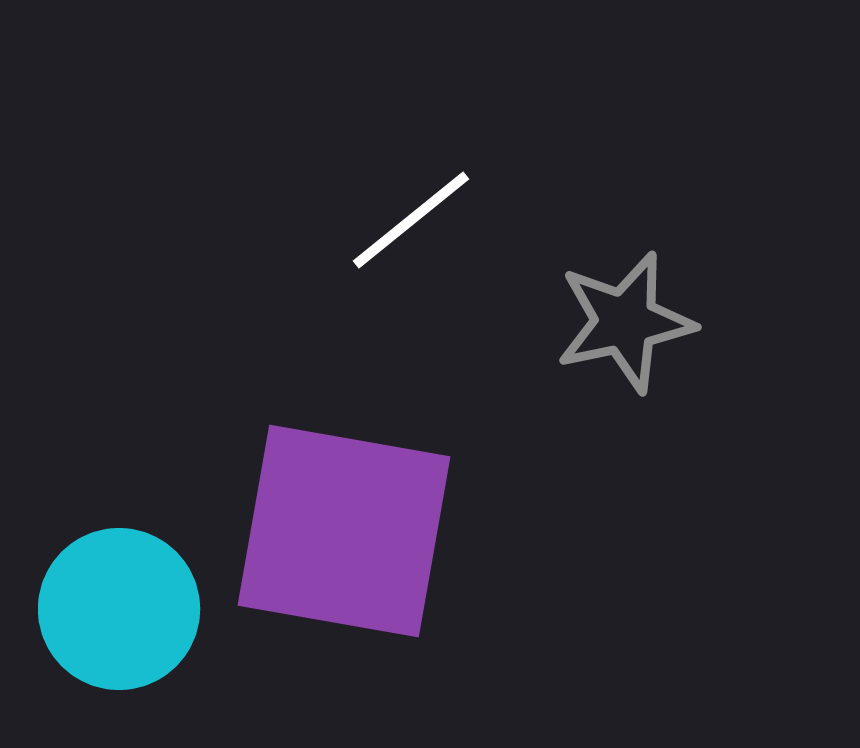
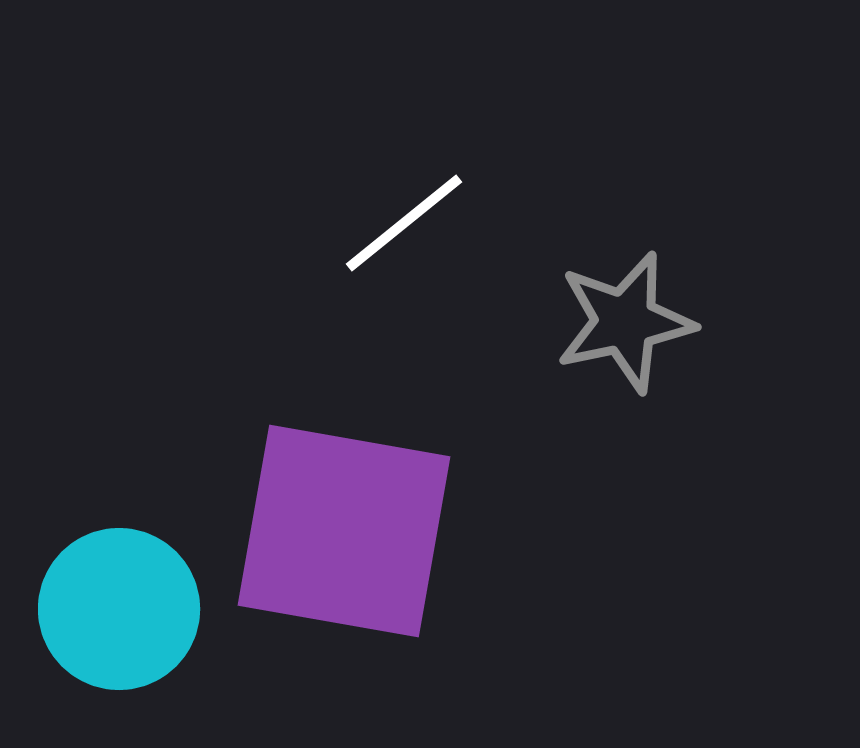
white line: moved 7 px left, 3 px down
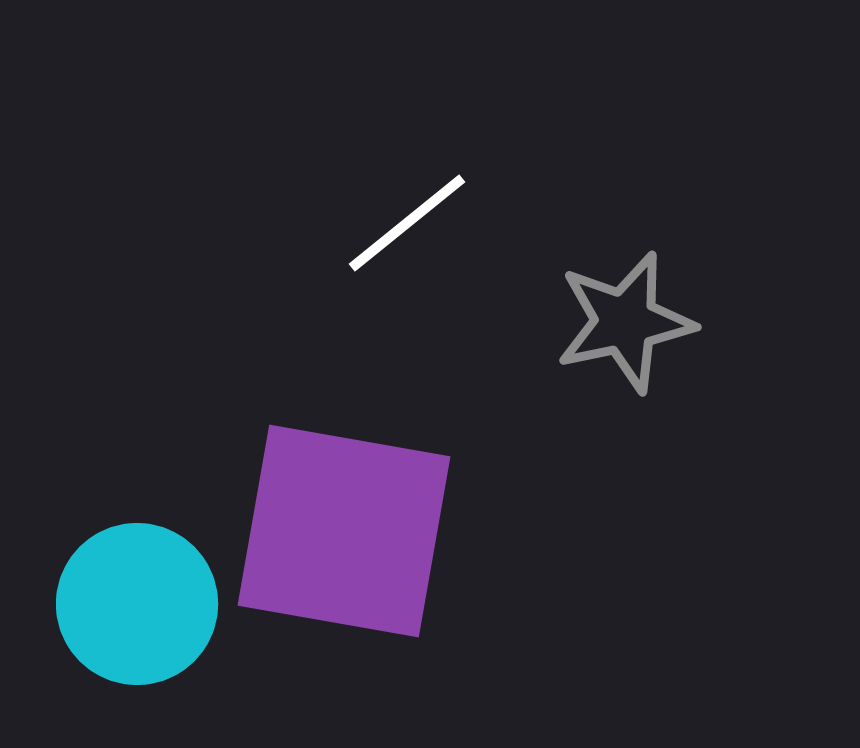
white line: moved 3 px right
cyan circle: moved 18 px right, 5 px up
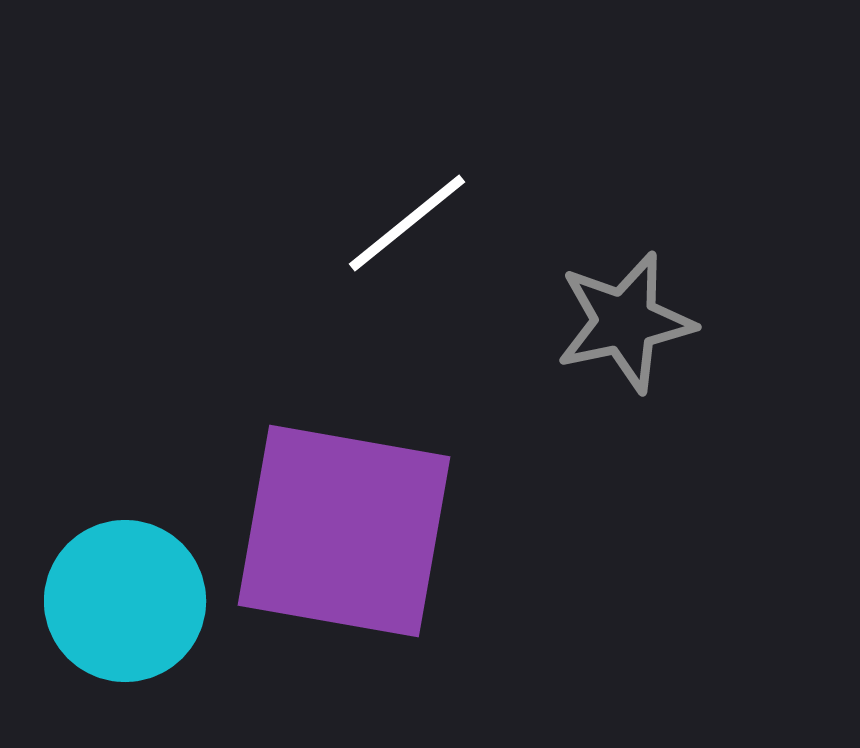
cyan circle: moved 12 px left, 3 px up
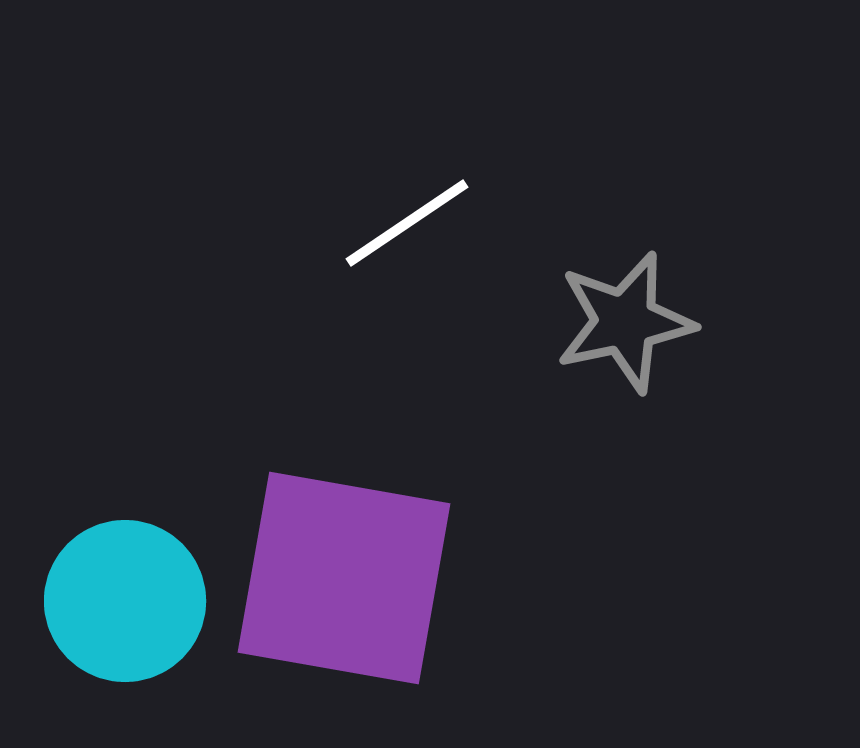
white line: rotated 5 degrees clockwise
purple square: moved 47 px down
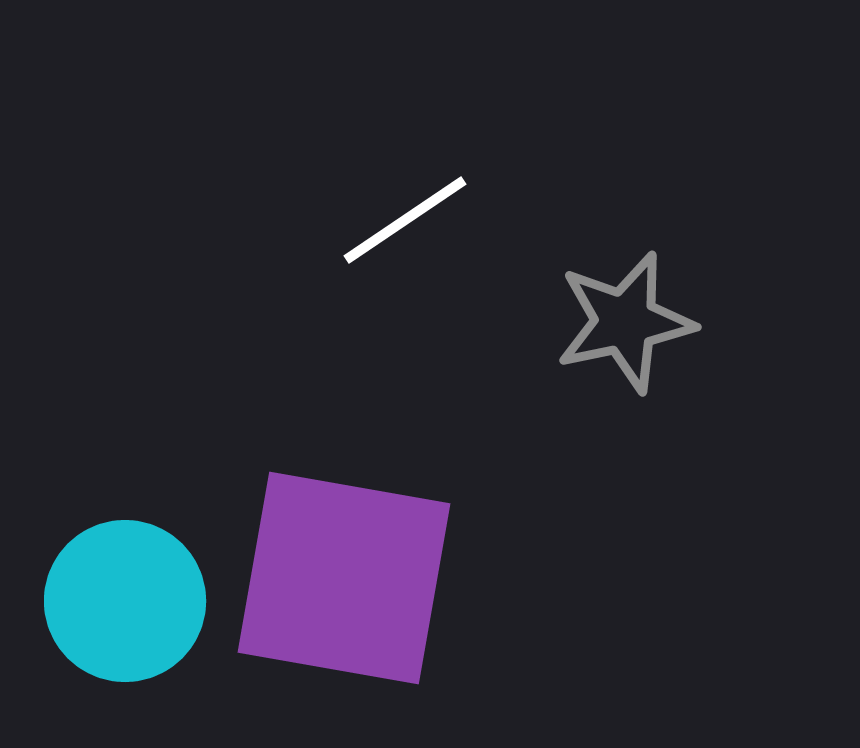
white line: moved 2 px left, 3 px up
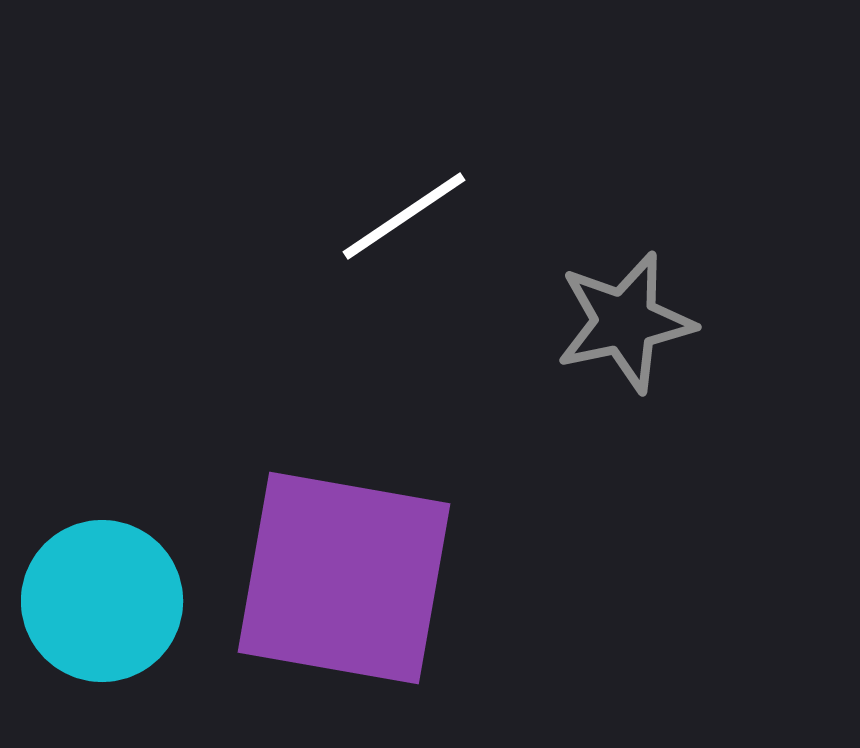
white line: moved 1 px left, 4 px up
cyan circle: moved 23 px left
